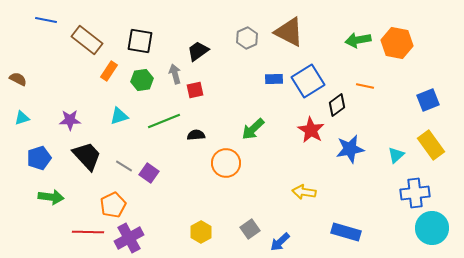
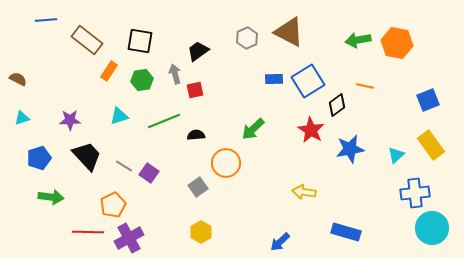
blue line at (46, 20): rotated 15 degrees counterclockwise
gray square at (250, 229): moved 52 px left, 42 px up
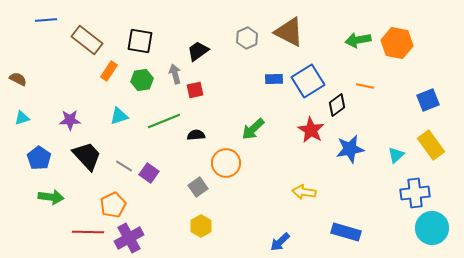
blue pentagon at (39, 158): rotated 20 degrees counterclockwise
yellow hexagon at (201, 232): moved 6 px up
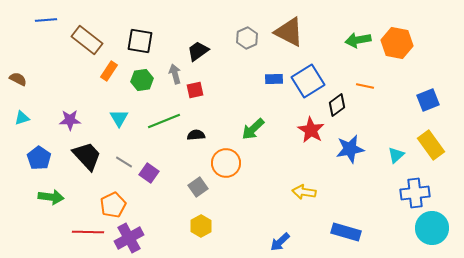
cyan triangle at (119, 116): moved 2 px down; rotated 42 degrees counterclockwise
gray line at (124, 166): moved 4 px up
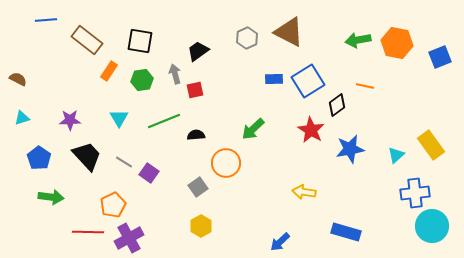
blue square at (428, 100): moved 12 px right, 43 px up
cyan circle at (432, 228): moved 2 px up
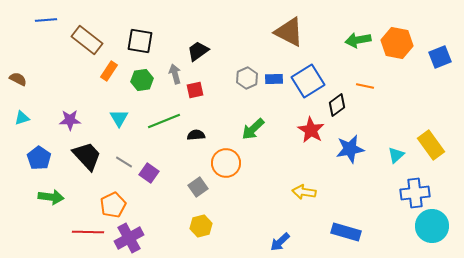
gray hexagon at (247, 38): moved 40 px down
yellow hexagon at (201, 226): rotated 15 degrees clockwise
